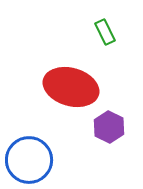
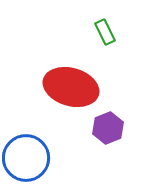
purple hexagon: moved 1 px left, 1 px down; rotated 12 degrees clockwise
blue circle: moved 3 px left, 2 px up
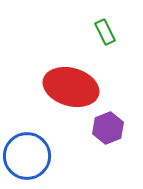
blue circle: moved 1 px right, 2 px up
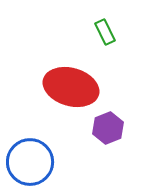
blue circle: moved 3 px right, 6 px down
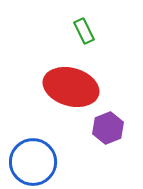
green rectangle: moved 21 px left, 1 px up
blue circle: moved 3 px right
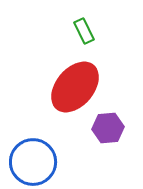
red ellipse: moved 4 px right; rotated 66 degrees counterclockwise
purple hexagon: rotated 16 degrees clockwise
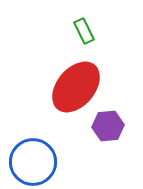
red ellipse: moved 1 px right
purple hexagon: moved 2 px up
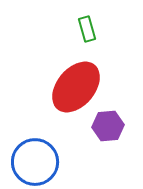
green rectangle: moved 3 px right, 2 px up; rotated 10 degrees clockwise
blue circle: moved 2 px right
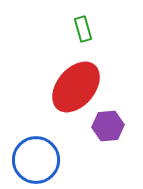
green rectangle: moved 4 px left
blue circle: moved 1 px right, 2 px up
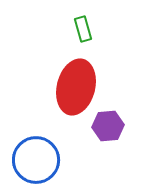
red ellipse: rotated 26 degrees counterclockwise
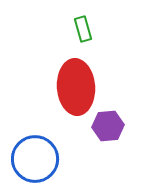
red ellipse: rotated 18 degrees counterclockwise
blue circle: moved 1 px left, 1 px up
